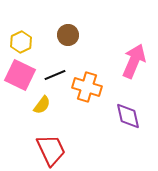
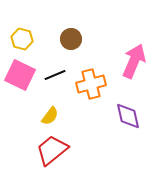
brown circle: moved 3 px right, 4 px down
yellow hexagon: moved 1 px right, 3 px up; rotated 20 degrees counterclockwise
orange cross: moved 4 px right, 3 px up; rotated 32 degrees counterclockwise
yellow semicircle: moved 8 px right, 11 px down
red trapezoid: moved 1 px right; rotated 104 degrees counterclockwise
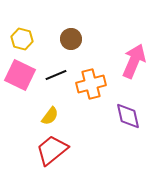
black line: moved 1 px right
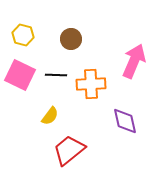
yellow hexagon: moved 1 px right, 4 px up
black line: rotated 25 degrees clockwise
orange cross: rotated 12 degrees clockwise
purple diamond: moved 3 px left, 5 px down
red trapezoid: moved 17 px right
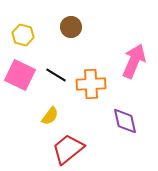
brown circle: moved 12 px up
black line: rotated 30 degrees clockwise
red trapezoid: moved 1 px left, 1 px up
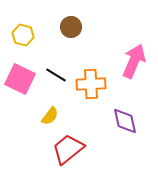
pink square: moved 4 px down
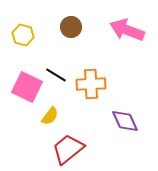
pink arrow: moved 7 px left, 31 px up; rotated 92 degrees counterclockwise
pink square: moved 7 px right, 8 px down
purple diamond: rotated 12 degrees counterclockwise
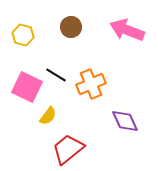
orange cross: rotated 20 degrees counterclockwise
yellow semicircle: moved 2 px left
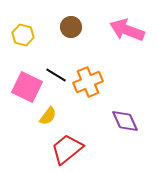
orange cross: moved 3 px left, 2 px up
red trapezoid: moved 1 px left
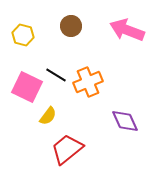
brown circle: moved 1 px up
